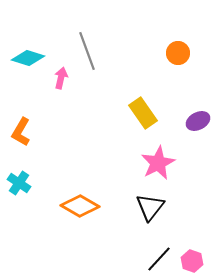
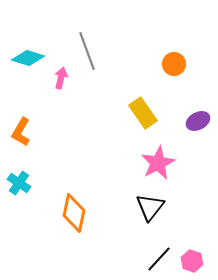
orange circle: moved 4 px left, 11 px down
orange diamond: moved 6 px left, 7 px down; rotated 72 degrees clockwise
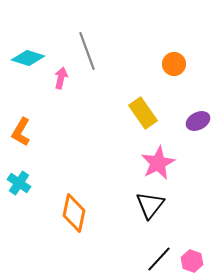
black triangle: moved 2 px up
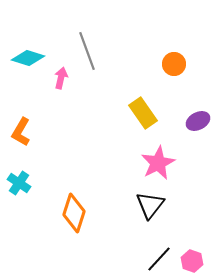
orange diamond: rotated 6 degrees clockwise
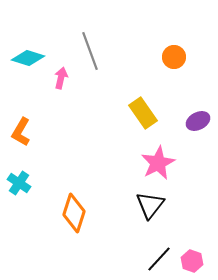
gray line: moved 3 px right
orange circle: moved 7 px up
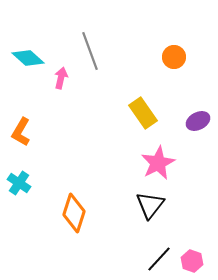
cyan diamond: rotated 24 degrees clockwise
